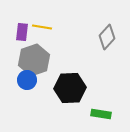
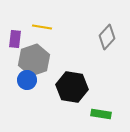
purple rectangle: moved 7 px left, 7 px down
black hexagon: moved 2 px right, 1 px up; rotated 12 degrees clockwise
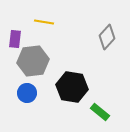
yellow line: moved 2 px right, 5 px up
gray hexagon: moved 1 px left, 1 px down; rotated 12 degrees clockwise
blue circle: moved 13 px down
green rectangle: moved 1 px left, 2 px up; rotated 30 degrees clockwise
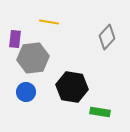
yellow line: moved 5 px right
gray hexagon: moved 3 px up
blue circle: moved 1 px left, 1 px up
green rectangle: rotated 30 degrees counterclockwise
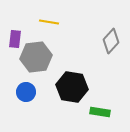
gray diamond: moved 4 px right, 4 px down
gray hexagon: moved 3 px right, 1 px up
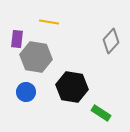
purple rectangle: moved 2 px right
gray hexagon: rotated 16 degrees clockwise
green rectangle: moved 1 px right, 1 px down; rotated 24 degrees clockwise
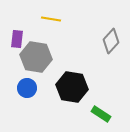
yellow line: moved 2 px right, 3 px up
blue circle: moved 1 px right, 4 px up
green rectangle: moved 1 px down
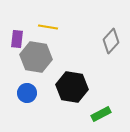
yellow line: moved 3 px left, 8 px down
blue circle: moved 5 px down
green rectangle: rotated 60 degrees counterclockwise
